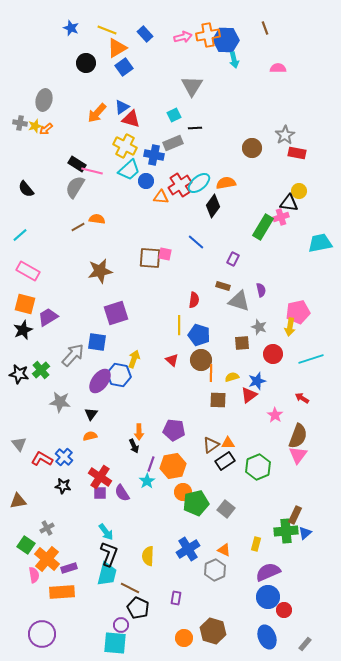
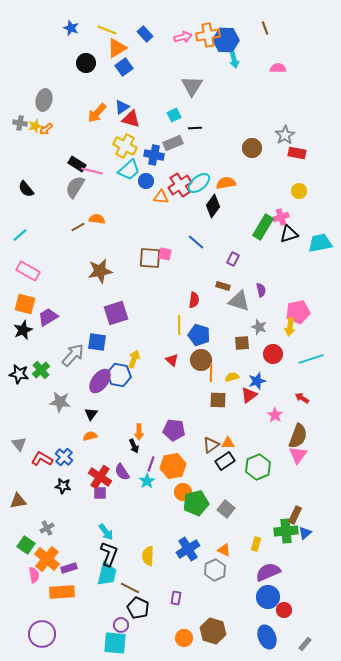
black triangle at (289, 203): moved 31 px down; rotated 24 degrees counterclockwise
purple semicircle at (122, 493): moved 21 px up
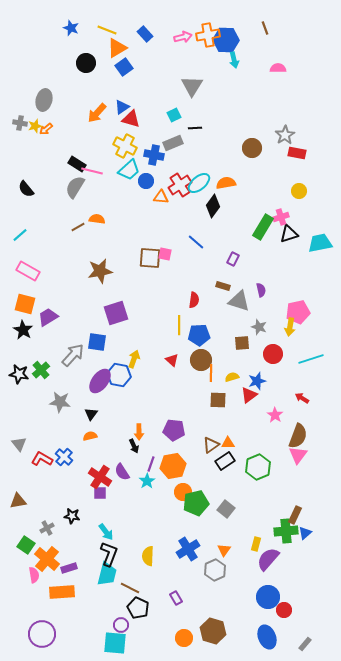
black star at (23, 330): rotated 18 degrees counterclockwise
blue pentagon at (199, 335): rotated 20 degrees counterclockwise
black star at (63, 486): moved 9 px right, 30 px down
orange triangle at (224, 550): rotated 40 degrees clockwise
purple semicircle at (268, 572): moved 13 px up; rotated 25 degrees counterclockwise
purple rectangle at (176, 598): rotated 40 degrees counterclockwise
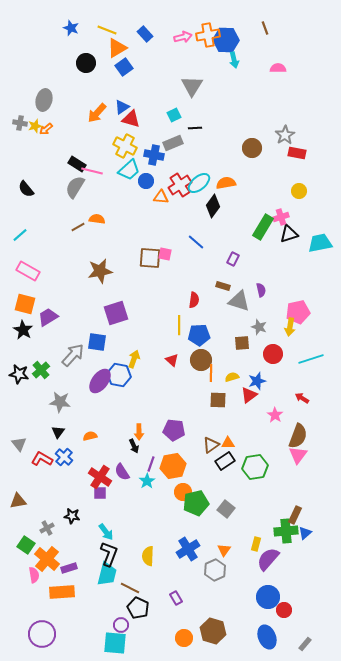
black triangle at (91, 414): moved 33 px left, 18 px down
green hexagon at (258, 467): moved 3 px left; rotated 15 degrees clockwise
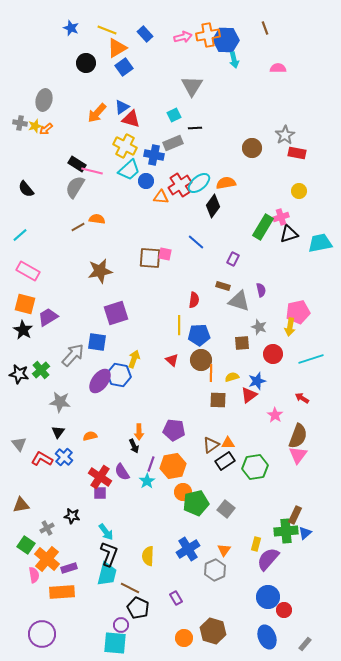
brown triangle at (18, 501): moved 3 px right, 4 px down
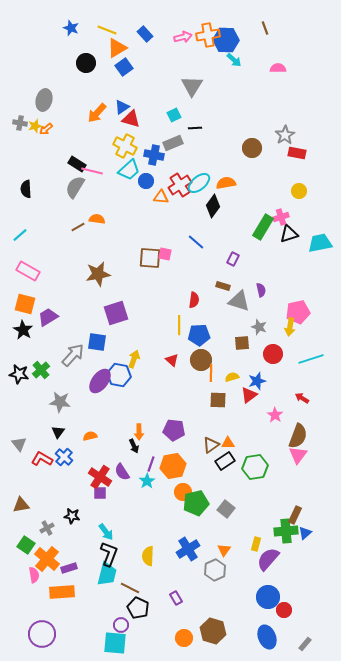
cyan arrow at (234, 60): rotated 35 degrees counterclockwise
black semicircle at (26, 189): rotated 36 degrees clockwise
brown star at (100, 271): moved 2 px left, 3 px down
